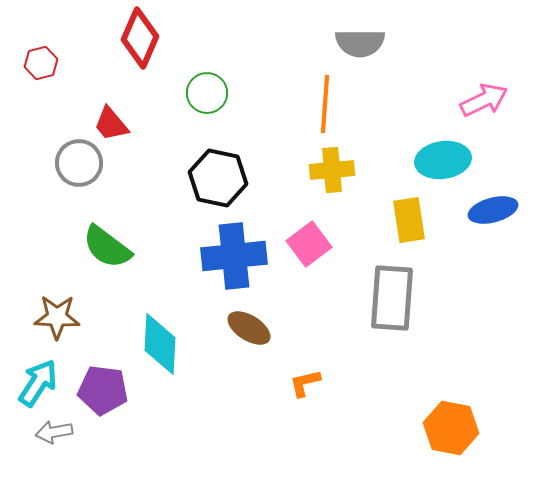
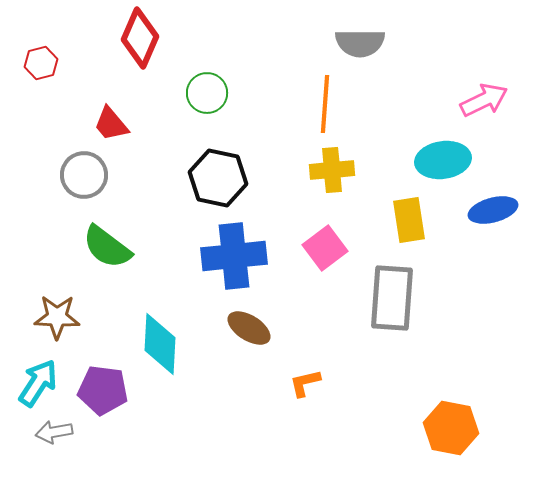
gray circle: moved 5 px right, 12 px down
pink square: moved 16 px right, 4 px down
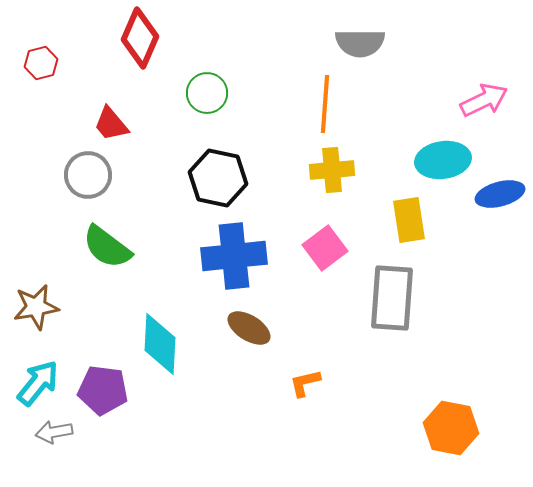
gray circle: moved 4 px right
blue ellipse: moved 7 px right, 16 px up
brown star: moved 21 px left, 10 px up; rotated 12 degrees counterclockwise
cyan arrow: rotated 6 degrees clockwise
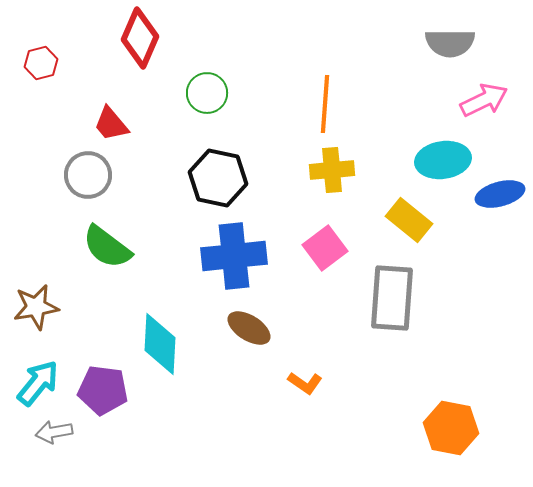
gray semicircle: moved 90 px right
yellow rectangle: rotated 42 degrees counterclockwise
orange L-shape: rotated 132 degrees counterclockwise
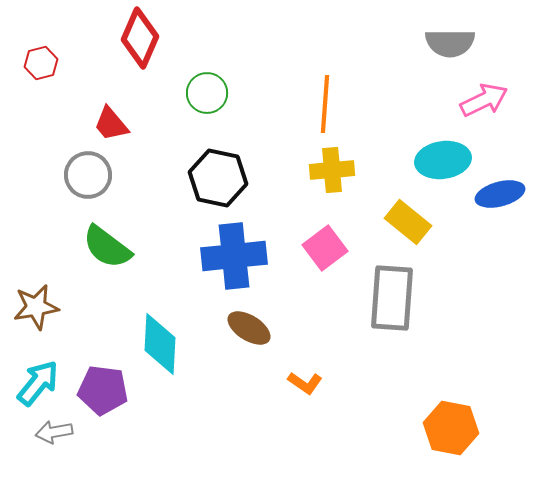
yellow rectangle: moved 1 px left, 2 px down
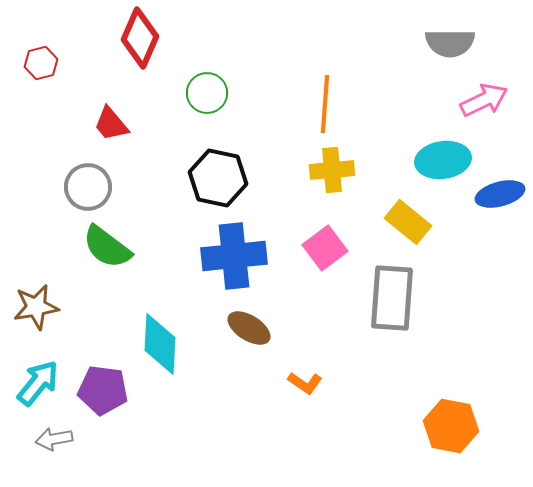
gray circle: moved 12 px down
orange hexagon: moved 2 px up
gray arrow: moved 7 px down
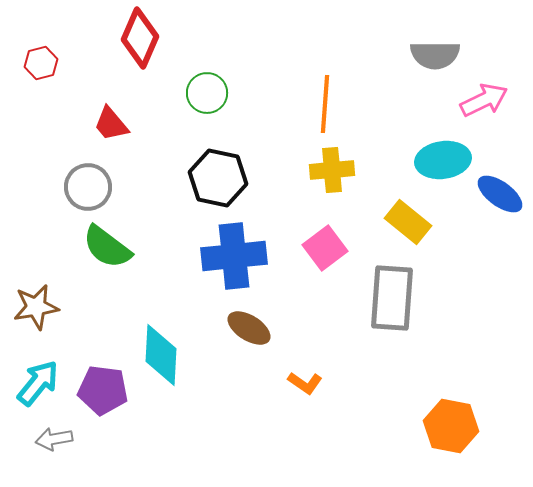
gray semicircle: moved 15 px left, 12 px down
blue ellipse: rotated 51 degrees clockwise
cyan diamond: moved 1 px right, 11 px down
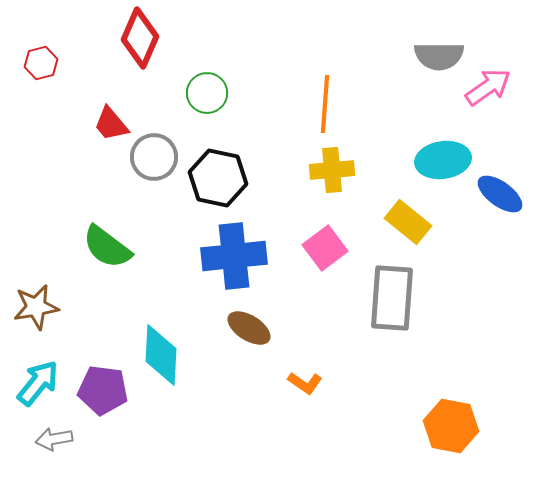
gray semicircle: moved 4 px right, 1 px down
pink arrow: moved 4 px right, 13 px up; rotated 9 degrees counterclockwise
gray circle: moved 66 px right, 30 px up
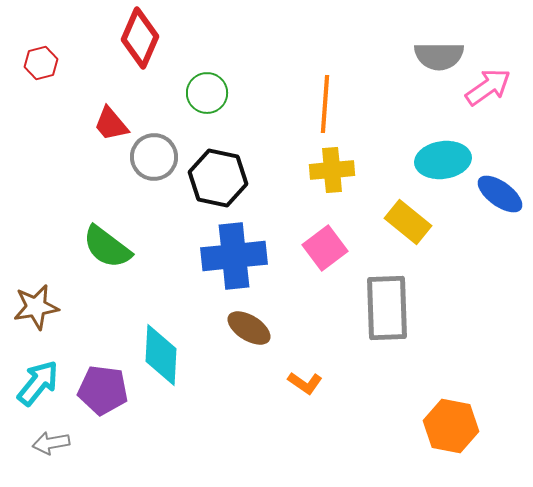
gray rectangle: moved 5 px left, 10 px down; rotated 6 degrees counterclockwise
gray arrow: moved 3 px left, 4 px down
